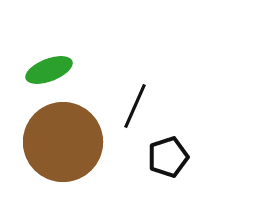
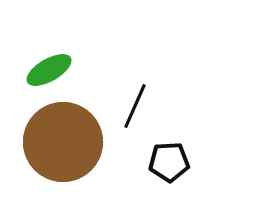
green ellipse: rotated 9 degrees counterclockwise
black pentagon: moved 1 px right, 5 px down; rotated 15 degrees clockwise
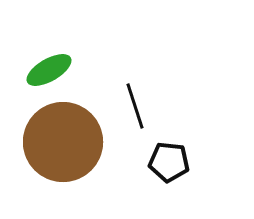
black line: rotated 42 degrees counterclockwise
black pentagon: rotated 9 degrees clockwise
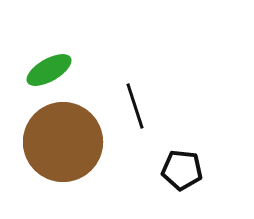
black pentagon: moved 13 px right, 8 px down
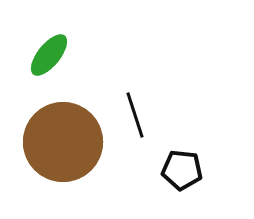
green ellipse: moved 15 px up; rotated 21 degrees counterclockwise
black line: moved 9 px down
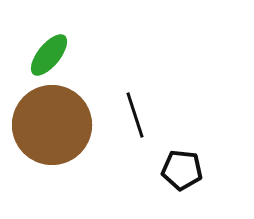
brown circle: moved 11 px left, 17 px up
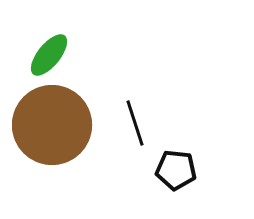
black line: moved 8 px down
black pentagon: moved 6 px left
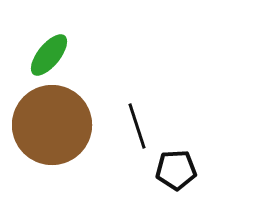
black line: moved 2 px right, 3 px down
black pentagon: rotated 9 degrees counterclockwise
